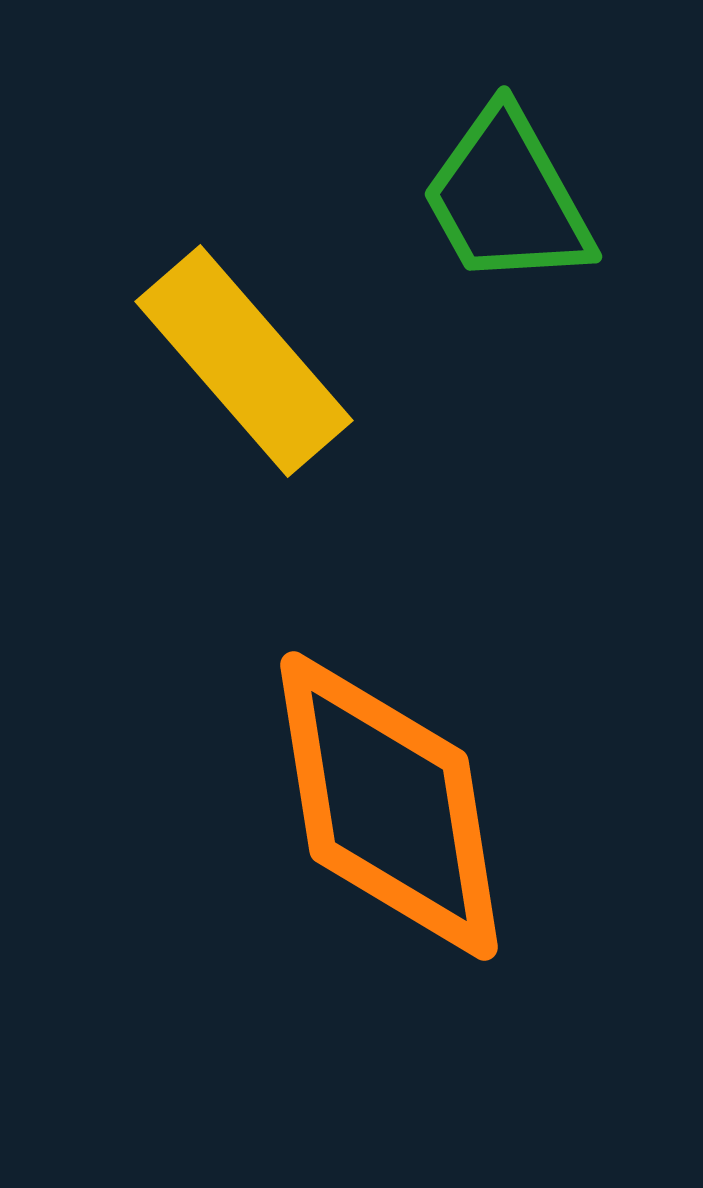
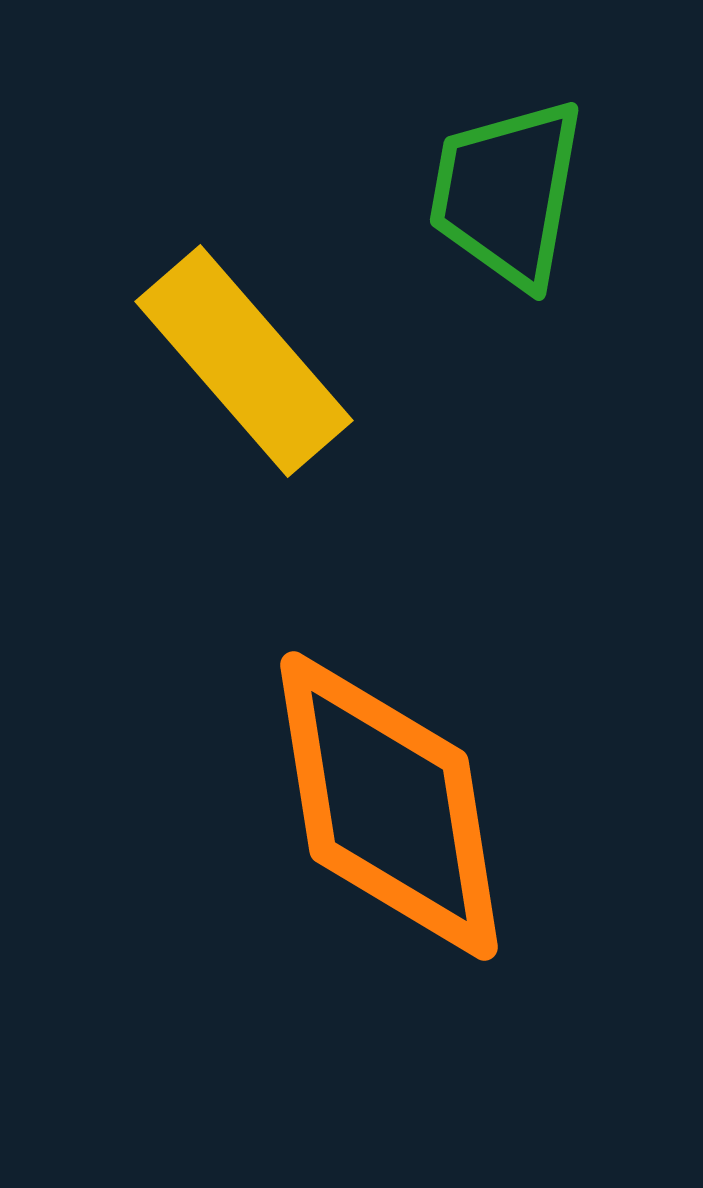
green trapezoid: moved 5 px up; rotated 39 degrees clockwise
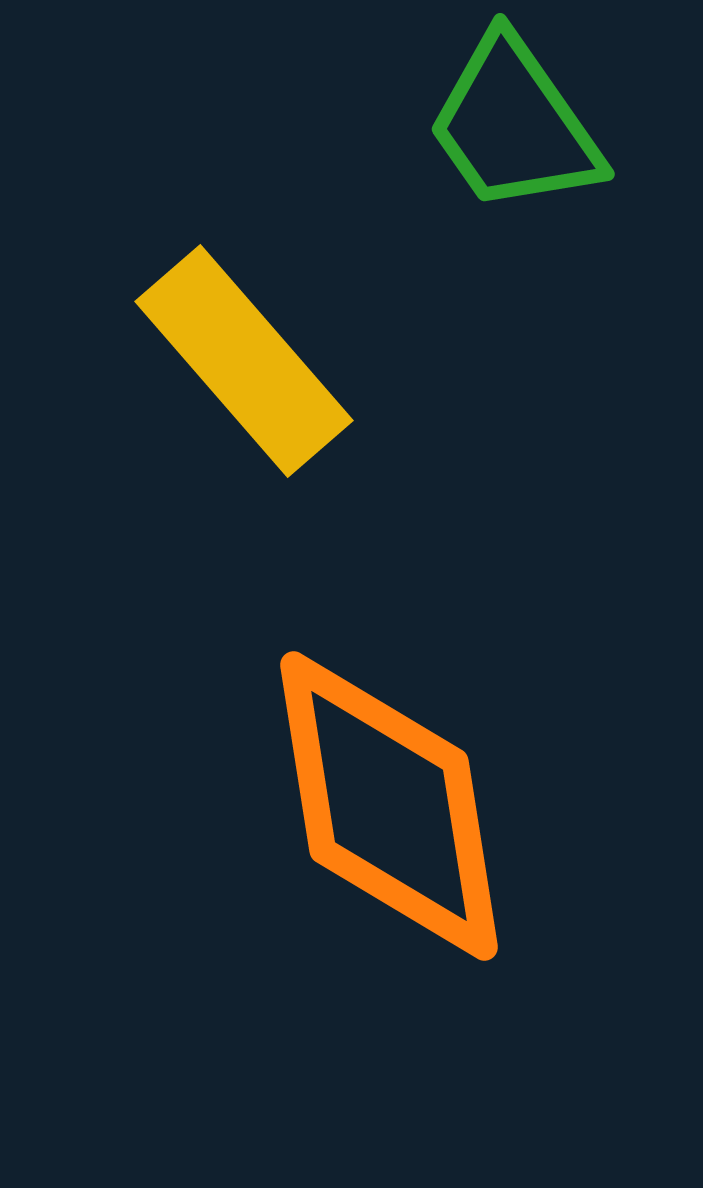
green trapezoid: moved 7 px right, 68 px up; rotated 45 degrees counterclockwise
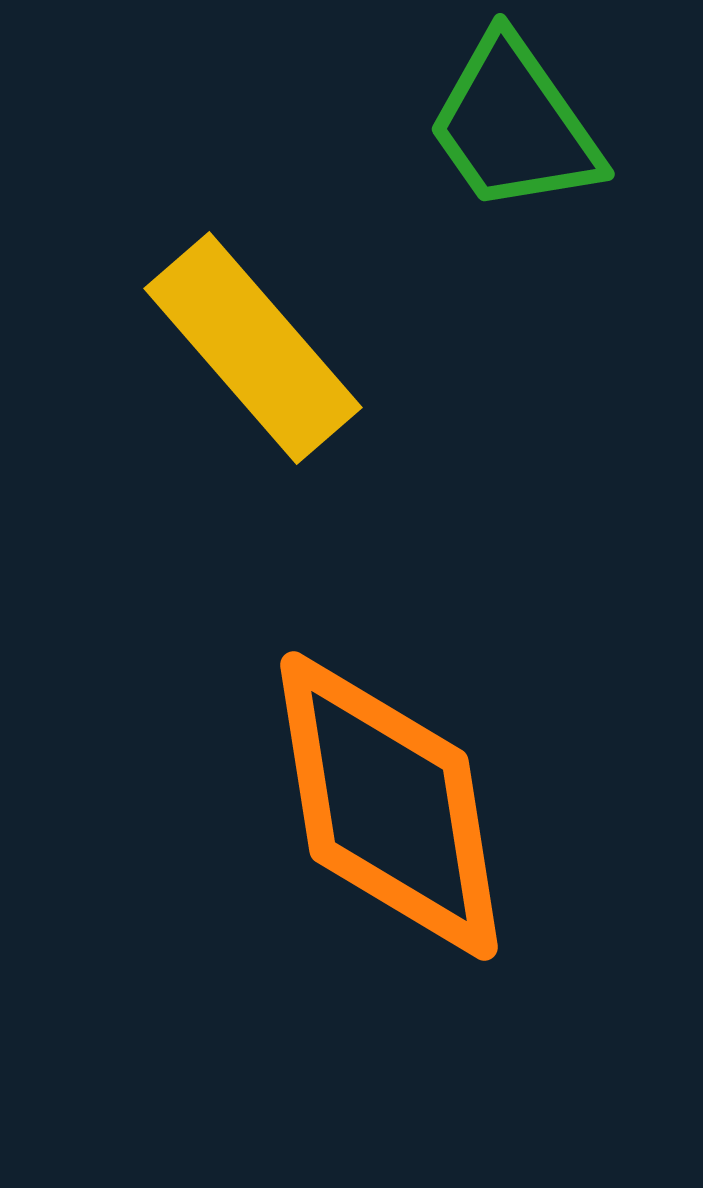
yellow rectangle: moved 9 px right, 13 px up
